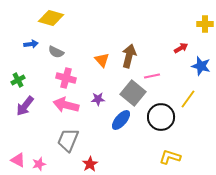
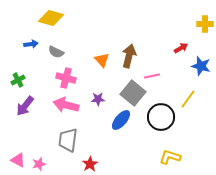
gray trapezoid: rotated 15 degrees counterclockwise
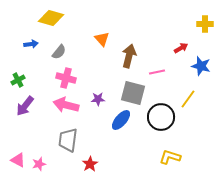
gray semicircle: moved 3 px right; rotated 77 degrees counterclockwise
orange triangle: moved 21 px up
pink line: moved 5 px right, 4 px up
gray square: rotated 25 degrees counterclockwise
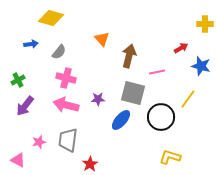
pink star: moved 22 px up
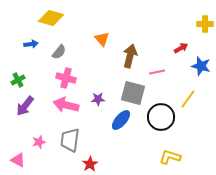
brown arrow: moved 1 px right
gray trapezoid: moved 2 px right
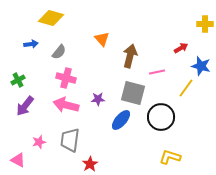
yellow line: moved 2 px left, 11 px up
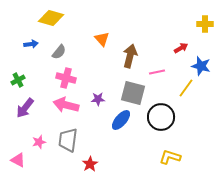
purple arrow: moved 2 px down
gray trapezoid: moved 2 px left
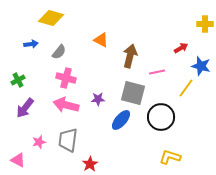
orange triangle: moved 1 px left, 1 px down; rotated 21 degrees counterclockwise
